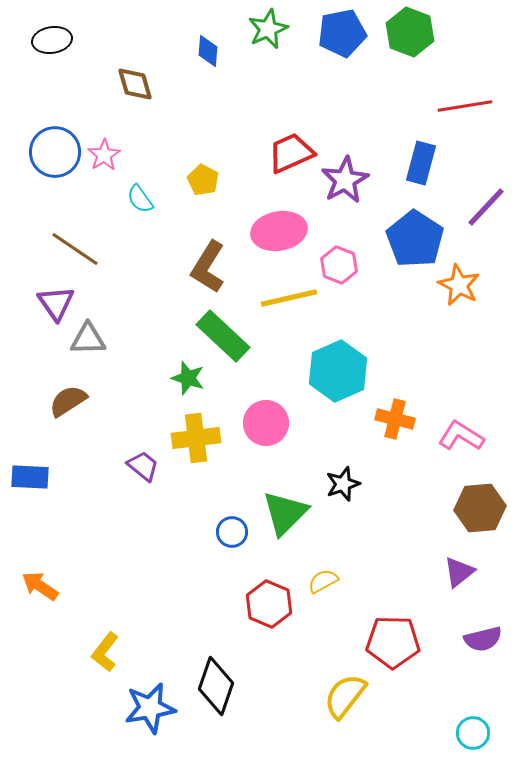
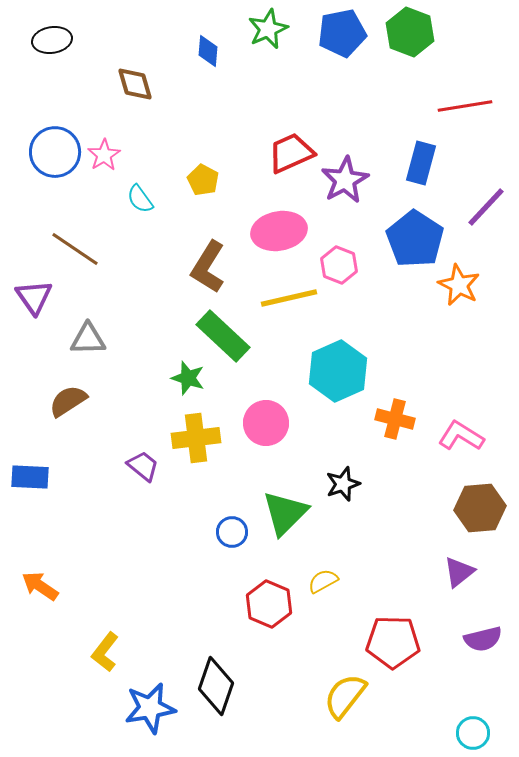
purple triangle at (56, 303): moved 22 px left, 6 px up
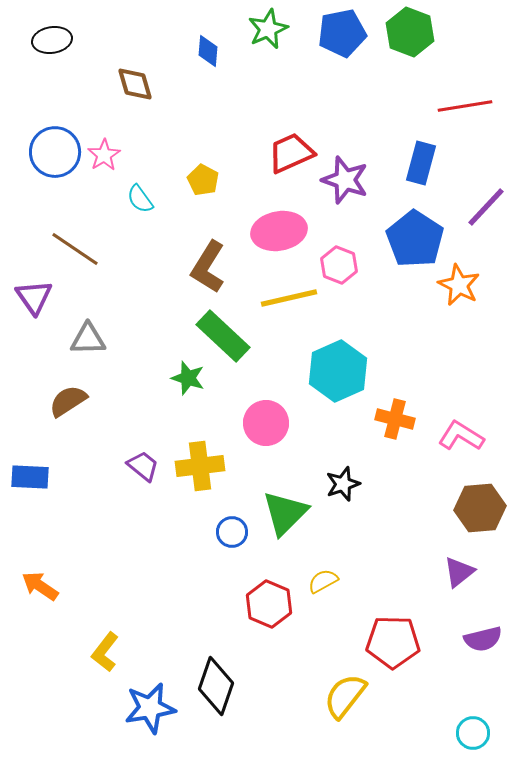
purple star at (345, 180): rotated 24 degrees counterclockwise
yellow cross at (196, 438): moved 4 px right, 28 px down
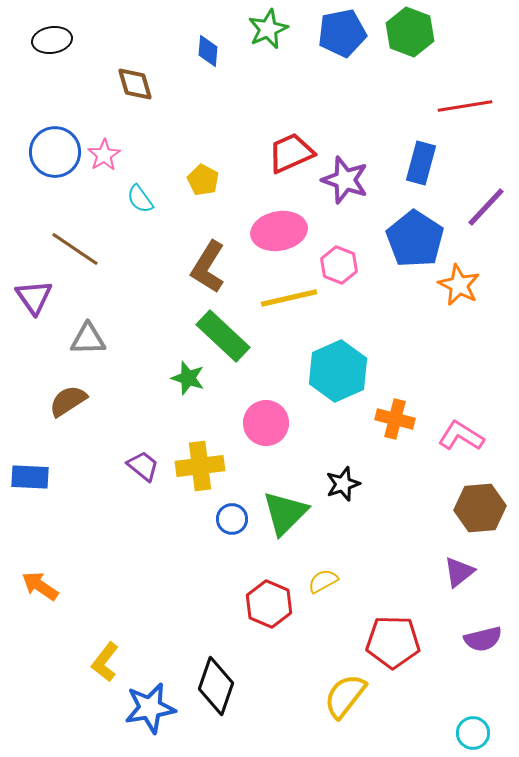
blue circle at (232, 532): moved 13 px up
yellow L-shape at (105, 652): moved 10 px down
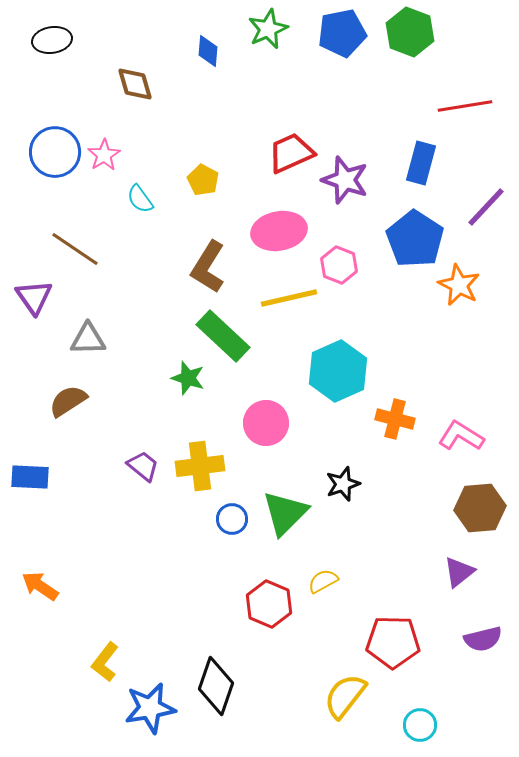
cyan circle at (473, 733): moved 53 px left, 8 px up
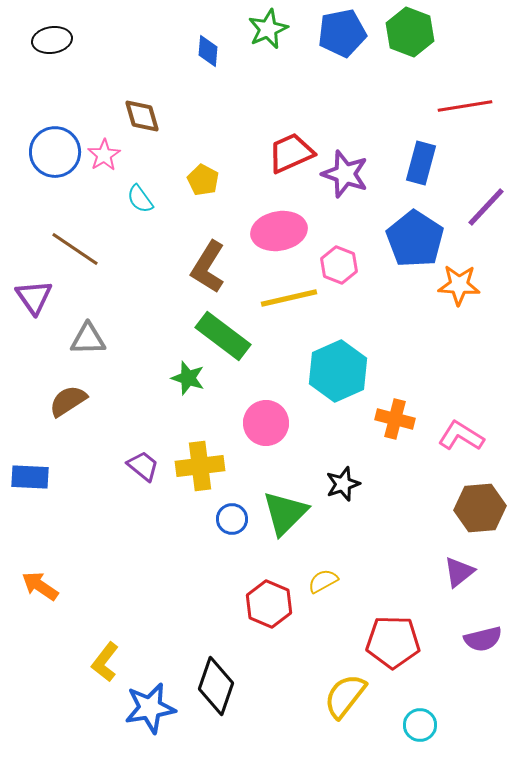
brown diamond at (135, 84): moved 7 px right, 32 px down
purple star at (345, 180): moved 6 px up
orange star at (459, 285): rotated 24 degrees counterclockwise
green rectangle at (223, 336): rotated 6 degrees counterclockwise
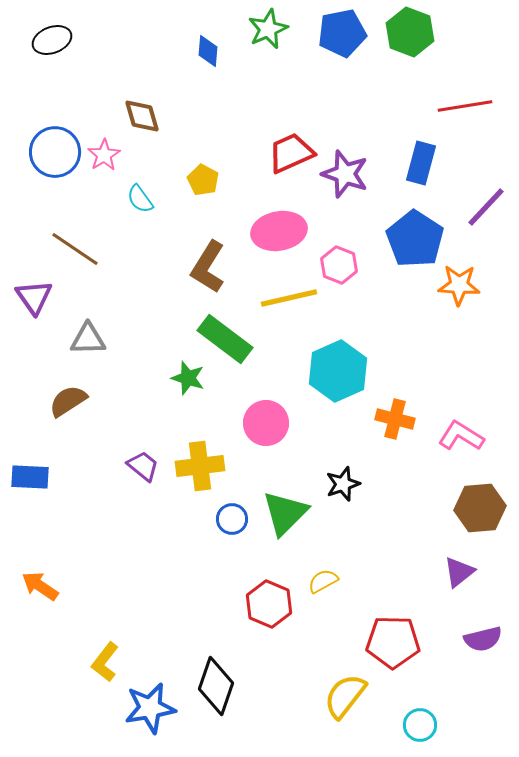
black ellipse at (52, 40): rotated 12 degrees counterclockwise
green rectangle at (223, 336): moved 2 px right, 3 px down
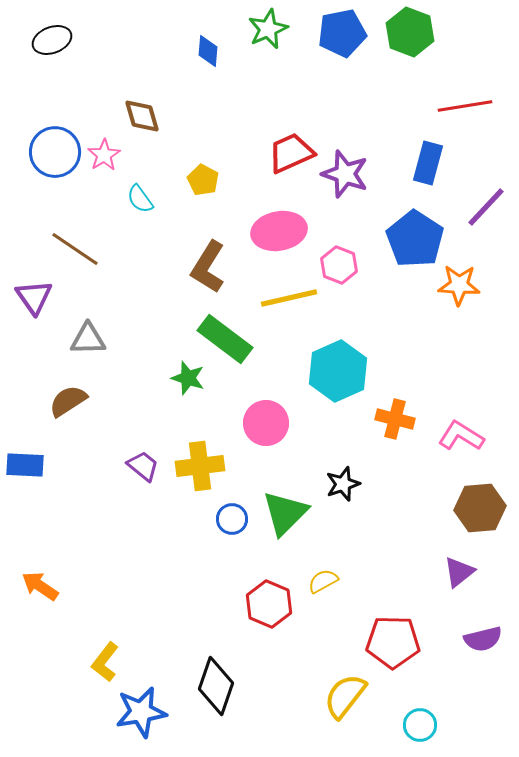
blue rectangle at (421, 163): moved 7 px right
blue rectangle at (30, 477): moved 5 px left, 12 px up
blue star at (150, 708): moved 9 px left, 4 px down
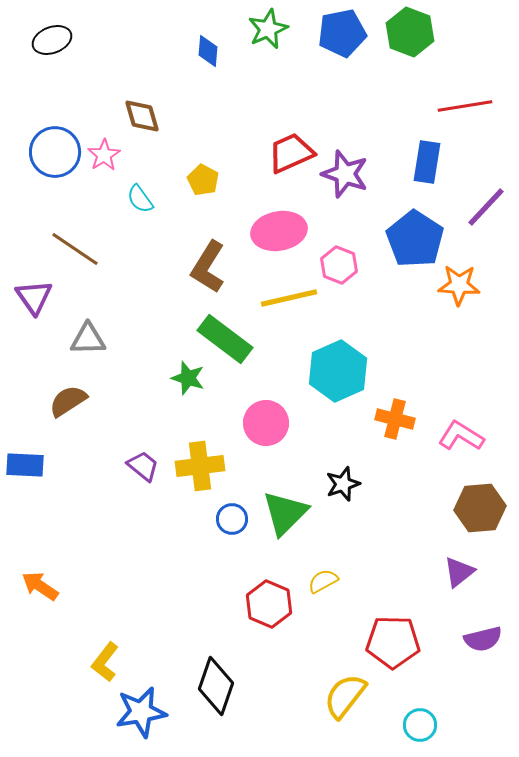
blue rectangle at (428, 163): moved 1 px left, 1 px up; rotated 6 degrees counterclockwise
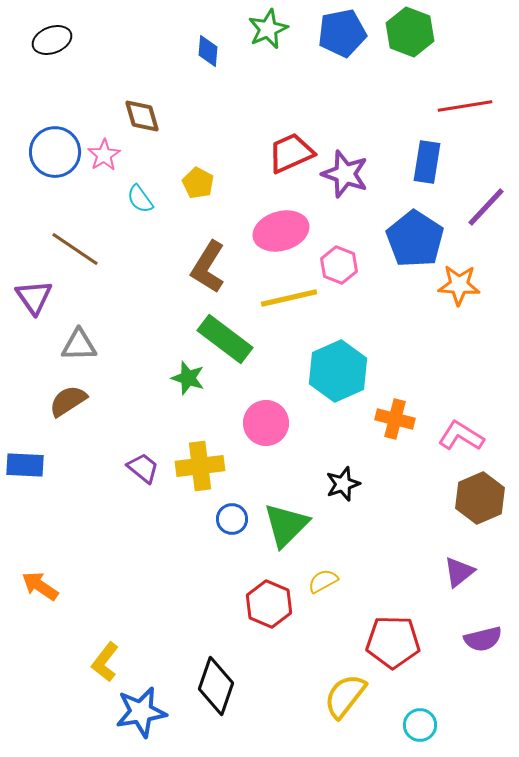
yellow pentagon at (203, 180): moved 5 px left, 3 px down
pink ellipse at (279, 231): moved 2 px right; rotated 6 degrees counterclockwise
gray triangle at (88, 339): moved 9 px left, 6 px down
purple trapezoid at (143, 466): moved 2 px down
brown hexagon at (480, 508): moved 10 px up; rotated 18 degrees counterclockwise
green triangle at (285, 513): moved 1 px right, 12 px down
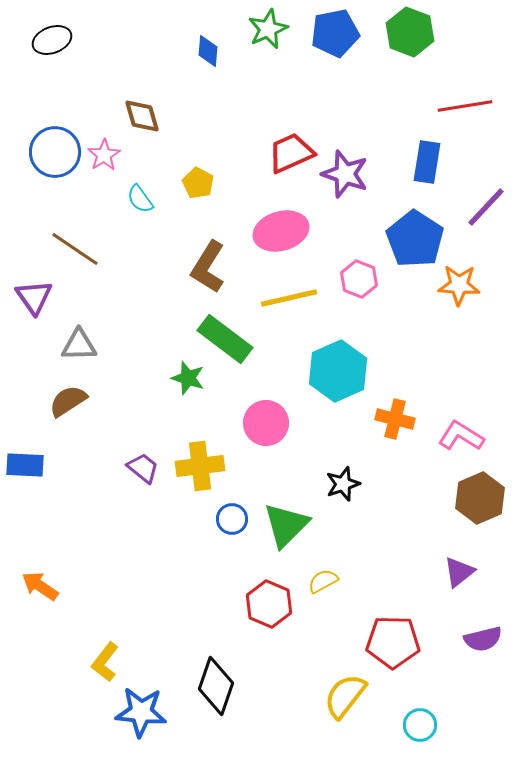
blue pentagon at (342, 33): moved 7 px left
pink hexagon at (339, 265): moved 20 px right, 14 px down
blue star at (141, 712): rotated 15 degrees clockwise
